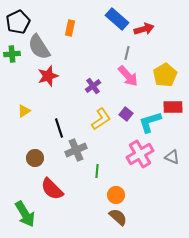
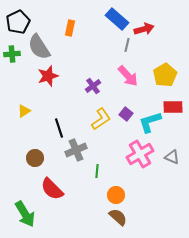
gray line: moved 8 px up
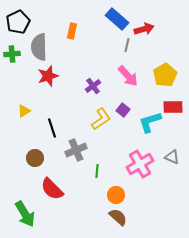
orange rectangle: moved 2 px right, 3 px down
gray semicircle: rotated 32 degrees clockwise
purple square: moved 3 px left, 4 px up
black line: moved 7 px left
pink cross: moved 10 px down
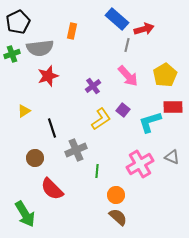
gray semicircle: moved 1 px right, 1 px down; rotated 96 degrees counterclockwise
green cross: rotated 14 degrees counterclockwise
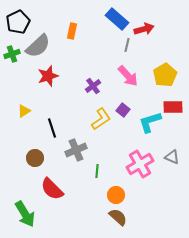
gray semicircle: moved 2 px left, 2 px up; rotated 36 degrees counterclockwise
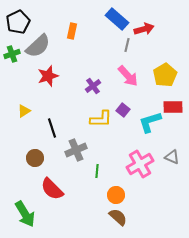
yellow L-shape: rotated 35 degrees clockwise
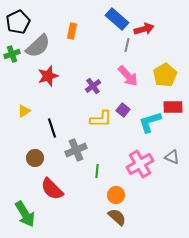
brown semicircle: moved 1 px left
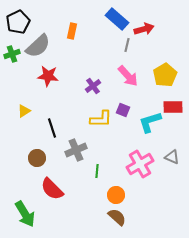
red star: rotated 25 degrees clockwise
purple square: rotated 16 degrees counterclockwise
brown circle: moved 2 px right
